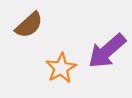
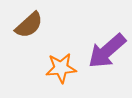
orange star: rotated 24 degrees clockwise
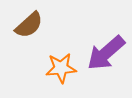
purple arrow: moved 1 px left, 2 px down
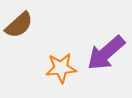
brown semicircle: moved 10 px left
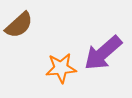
purple arrow: moved 3 px left
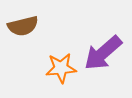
brown semicircle: moved 4 px right, 1 px down; rotated 28 degrees clockwise
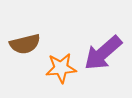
brown semicircle: moved 2 px right, 18 px down
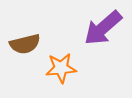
purple arrow: moved 25 px up
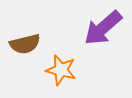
orange star: moved 2 px down; rotated 20 degrees clockwise
